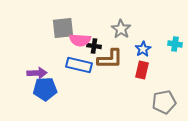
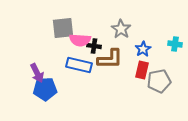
purple arrow: rotated 66 degrees clockwise
gray pentagon: moved 5 px left, 21 px up
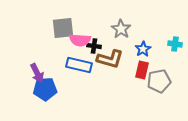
brown L-shape: rotated 16 degrees clockwise
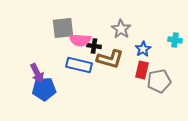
cyan cross: moved 4 px up
blue pentagon: moved 1 px left
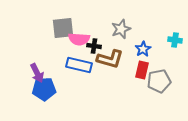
gray star: rotated 18 degrees clockwise
pink semicircle: moved 1 px left, 1 px up
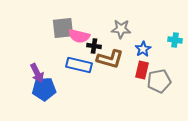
gray star: rotated 24 degrees clockwise
pink semicircle: moved 3 px up; rotated 10 degrees clockwise
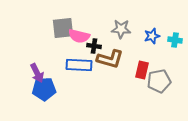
blue star: moved 9 px right, 13 px up; rotated 14 degrees clockwise
blue rectangle: rotated 10 degrees counterclockwise
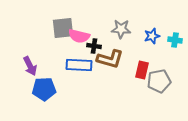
purple arrow: moved 7 px left, 7 px up
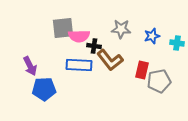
pink semicircle: rotated 15 degrees counterclockwise
cyan cross: moved 2 px right, 3 px down
brown L-shape: moved 1 px down; rotated 36 degrees clockwise
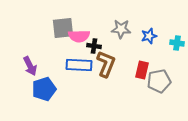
blue star: moved 3 px left
brown L-shape: moved 4 px left, 4 px down; rotated 120 degrees counterclockwise
blue pentagon: rotated 15 degrees counterclockwise
